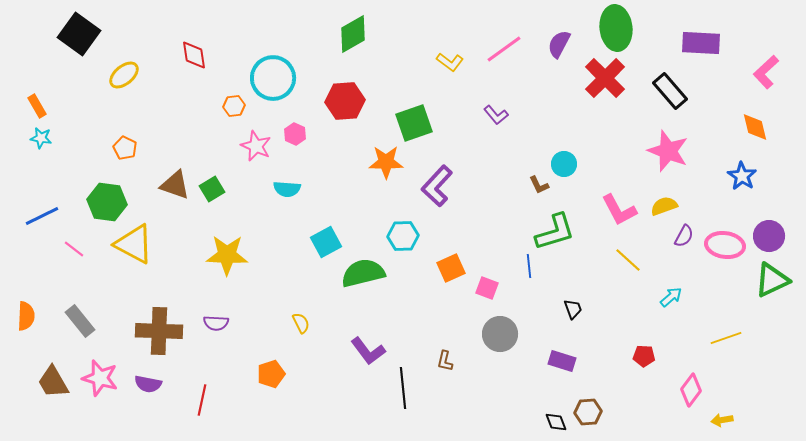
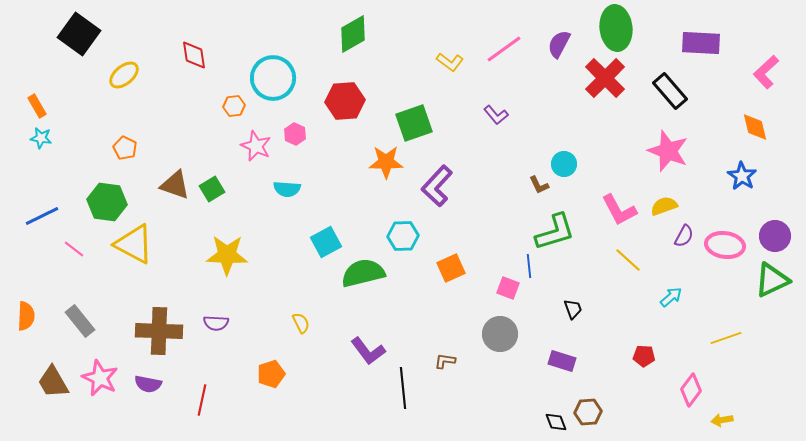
purple circle at (769, 236): moved 6 px right
pink square at (487, 288): moved 21 px right
brown L-shape at (445, 361): rotated 85 degrees clockwise
pink star at (100, 378): rotated 9 degrees clockwise
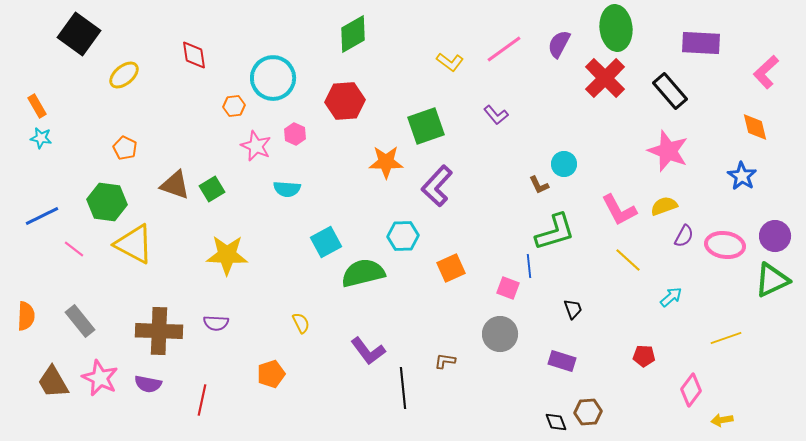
green square at (414, 123): moved 12 px right, 3 px down
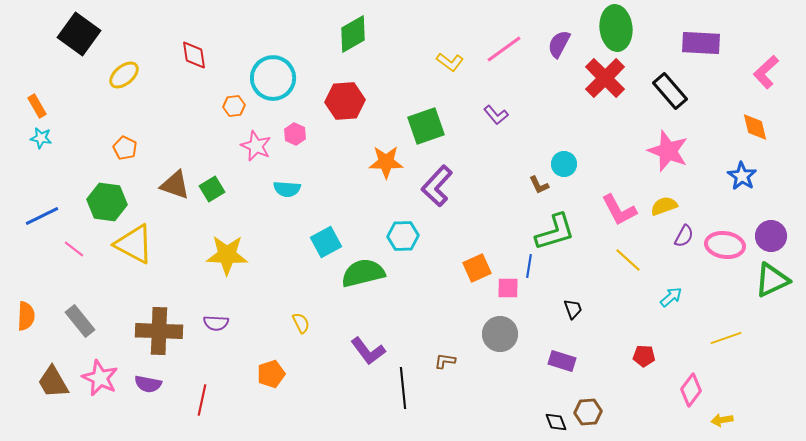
purple circle at (775, 236): moved 4 px left
blue line at (529, 266): rotated 15 degrees clockwise
orange square at (451, 268): moved 26 px right
pink square at (508, 288): rotated 20 degrees counterclockwise
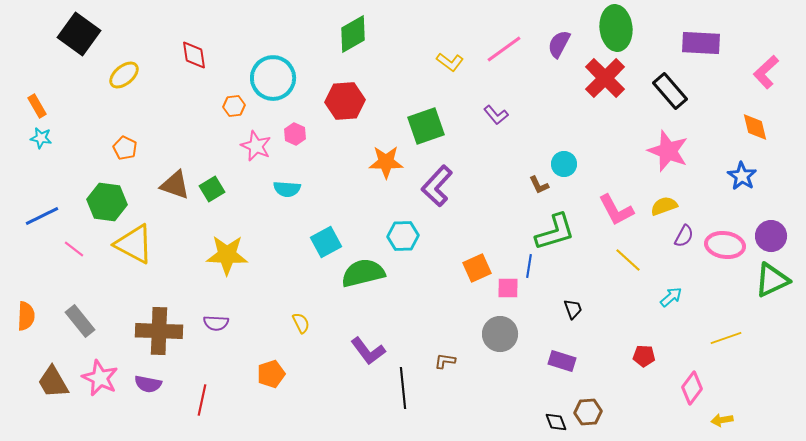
pink L-shape at (619, 210): moved 3 px left
pink diamond at (691, 390): moved 1 px right, 2 px up
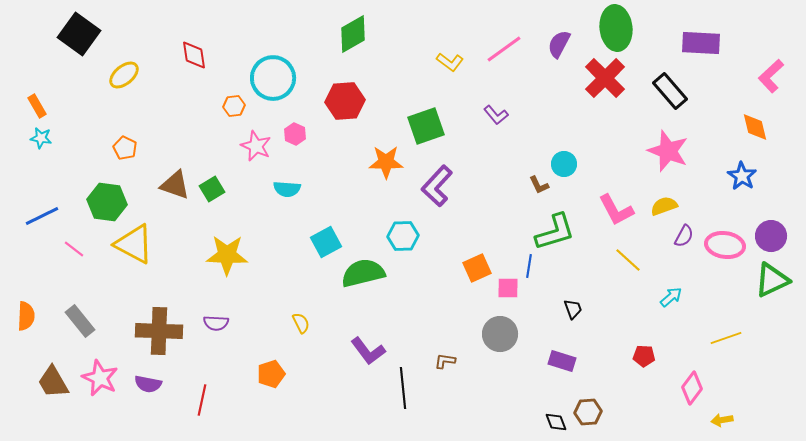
pink L-shape at (766, 72): moved 5 px right, 4 px down
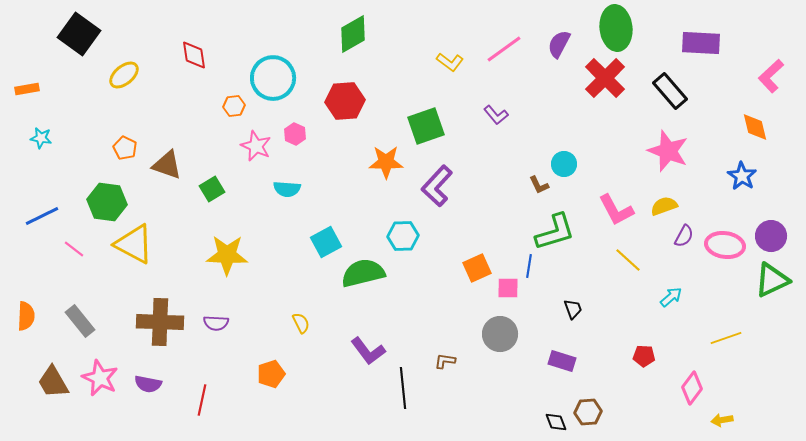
orange rectangle at (37, 106): moved 10 px left, 17 px up; rotated 70 degrees counterclockwise
brown triangle at (175, 185): moved 8 px left, 20 px up
brown cross at (159, 331): moved 1 px right, 9 px up
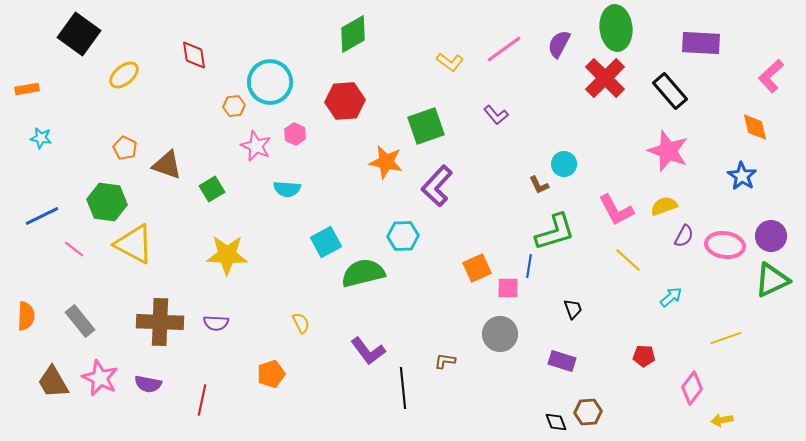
cyan circle at (273, 78): moved 3 px left, 4 px down
orange star at (386, 162): rotated 12 degrees clockwise
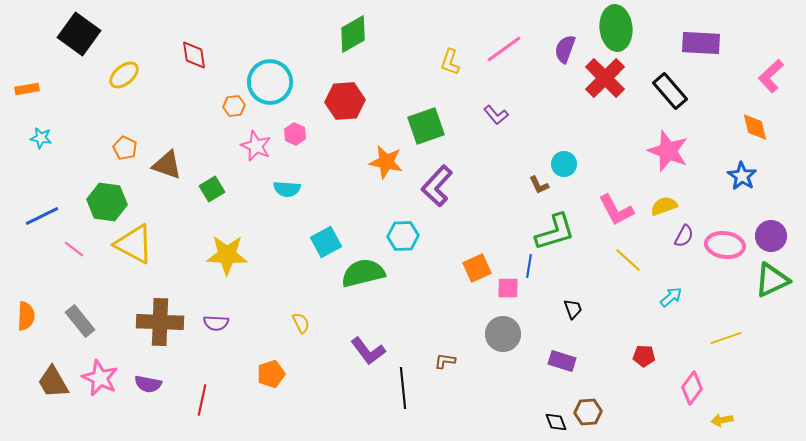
purple semicircle at (559, 44): moved 6 px right, 5 px down; rotated 8 degrees counterclockwise
yellow L-shape at (450, 62): rotated 72 degrees clockwise
gray circle at (500, 334): moved 3 px right
